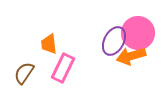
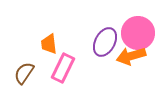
purple ellipse: moved 9 px left, 1 px down
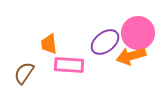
purple ellipse: rotated 24 degrees clockwise
pink rectangle: moved 6 px right, 3 px up; rotated 68 degrees clockwise
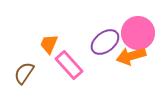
orange trapezoid: rotated 30 degrees clockwise
pink rectangle: rotated 44 degrees clockwise
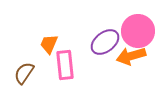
pink circle: moved 2 px up
pink rectangle: moved 4 px left; rotated 36 degrees clockwise
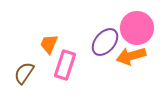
pink circle: moved 1 px left, 3 px up
purple ellipse: rotated 12 degrees counterclockwise
pink rectangle: rotated 24 degrees clockwise
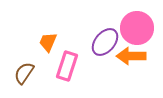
orange trapezoid: moved 1 px left, 2 px up
orange arrow: rotated 16 degrees clockwise
pink rectangle: moved 2 px right, 1 px down
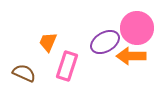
purple ellipse: rotated 20 degrees clockwise
brown semicircle: rotated 80 degrees clockwise
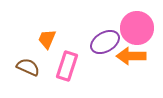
orange trapezoid: moved 1 px left, 3 px up
brown semicircle: moved 4 px right, 6 px up
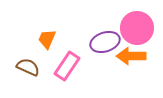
purple ellipse: rotated 12 degrees clockwise
pink rectangle: rotated 16 degrees clockwise
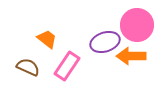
pink circle: moved 3 px up
orange trapezoid: rotated 105 degrees clockwise
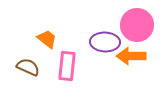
purple ellipse: rotated 20 degrees clockwise
pink rectangle: rotated 28 degrees counterclockwise
